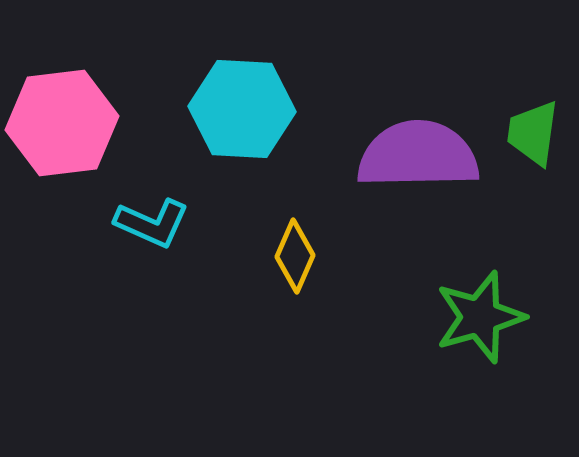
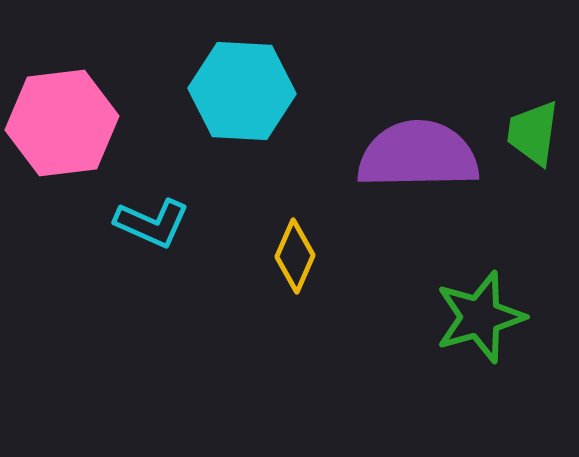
cyan hexagon: moved 18 px up
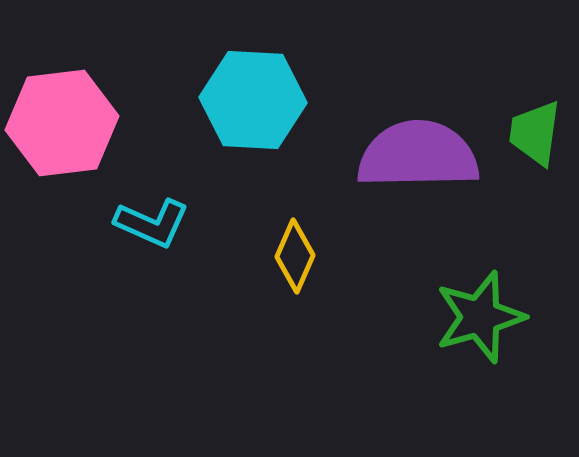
cyan hexagon: moved 11 px right, 9 px down
green trapezoid: moved 2 px right
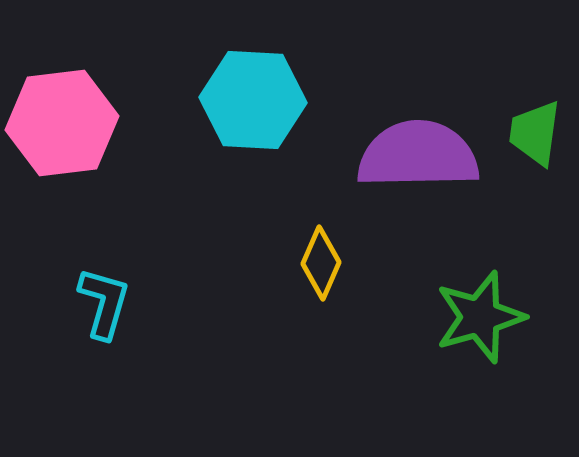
cyan L-shape: moved 48 px left, 80 px down; rotated 98 degrees counterclockwise
yellow diamond: moved 26 px right, 7 px down
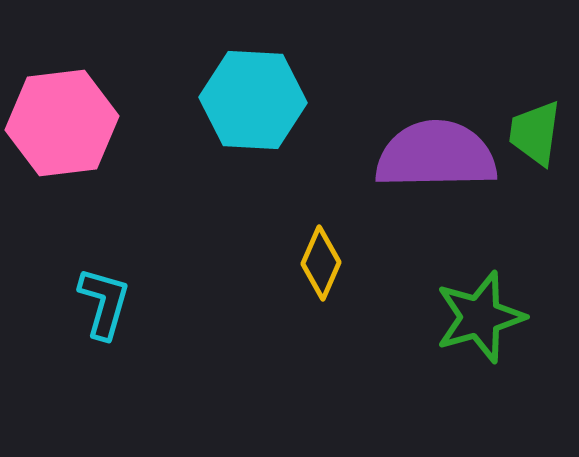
purple semicircle: moved 18 px right
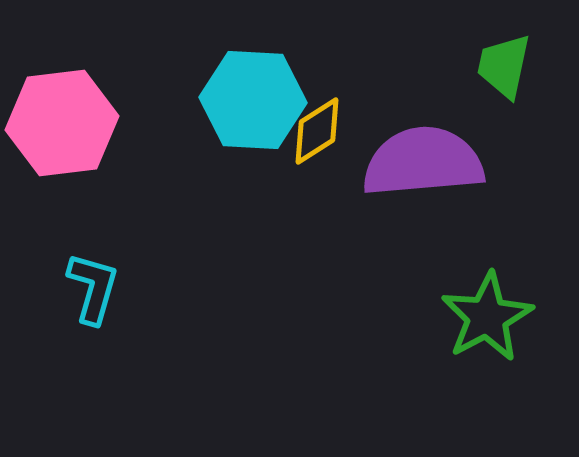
green trapezoid: moved 31 px left, 67 px up; rotated 4 degrees clockwise
purple semicircle: moved 13 px left, 7 px down; rotated 4 degrees counterclockwise
yellow diamond: moved 4 px left, 132 px up; rotated 34 degrees clockwise
cyan L-shape: moved 11 px left, 15 px up
green star: moved 7 px right; rotated 12 degrees counterclockwise
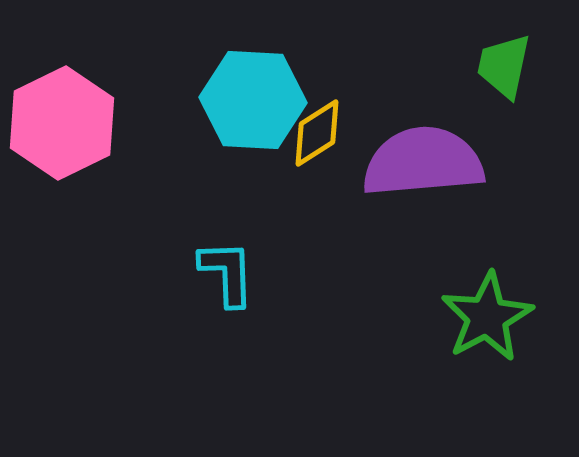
pink hexagon: rotated 19 degrees counterclockwise
yellow diamond: moved 2 px down
cyan L-shape: moved 134 px right, 15 px up; rotated 18 degrees counterclockwise
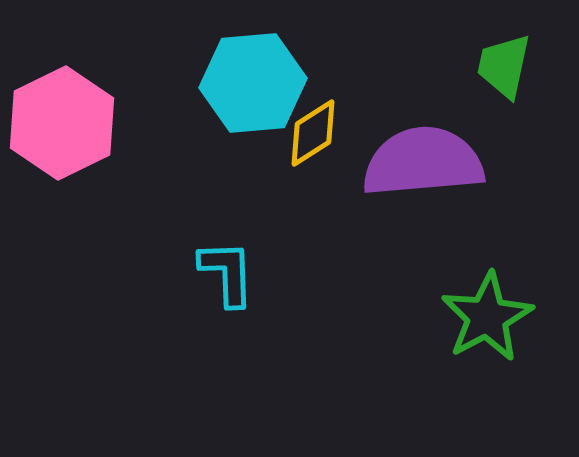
cyan hexagon: moved 17 px up; rotated 8 degrees counterclockwise
yellow diamond: moved 4 px left
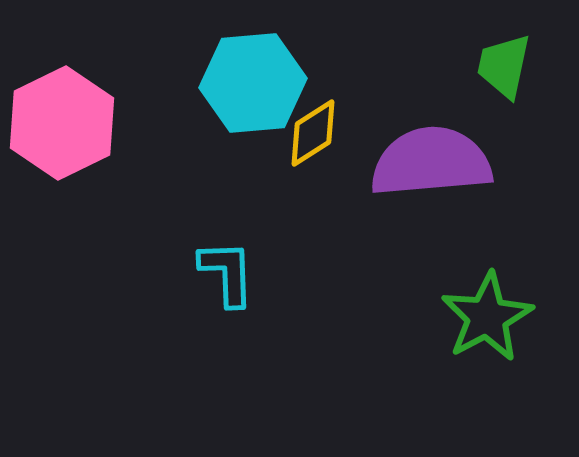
purple semicircle: moved 8 px right
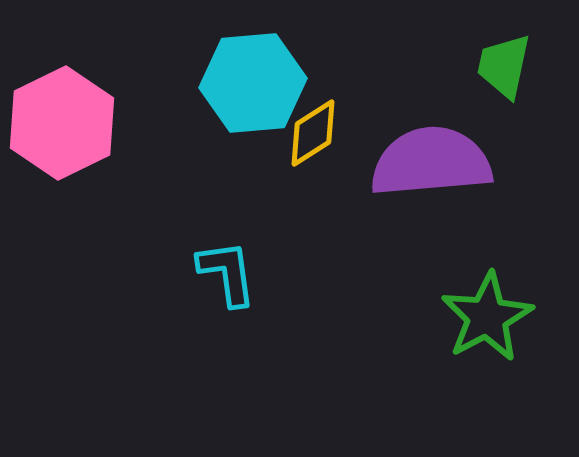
cyan L-shape: rotated 6 degrees counterclockwise
